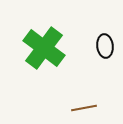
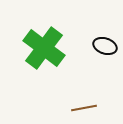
black ellipse: rotated 65 degrees counterclockwise
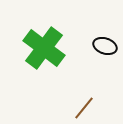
brown line: rotated 40 degrees counterclockwise
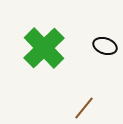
green cross: rotated 9 degrees clockwise
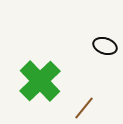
green cross: moved 4 px left, 33 px down
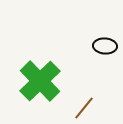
black ellipse: rotated 15 degrees counterclockwise
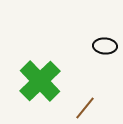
brown line: moved 1 px right
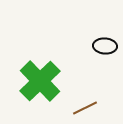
brown line: rotated 25 degrees clockwise
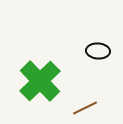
black ellipse: moved 7 px left, 5 px down
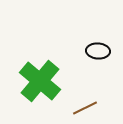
green cross: rotated 6 degrees counterclockwise
